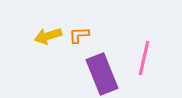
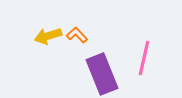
orange L-shape: moved 2 px left; rotated 50 degrees clockwise
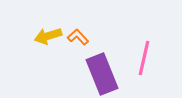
orange L-shape: moved 1 px right, 2 px down
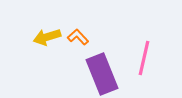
yellow arrow: moved 1 px left, 1 px down
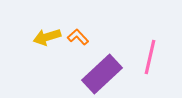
pink line: moved 6 px right, 1 px up
purple rectangle: rotated 69 degrees clockwise
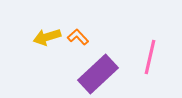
purple rectangle: moved 4 px left
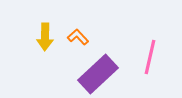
yellow arrow: moved 2 px left; rotated 72 degrees counterclockwise
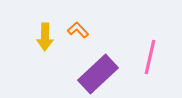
orange L-shape: moved 7 px up
